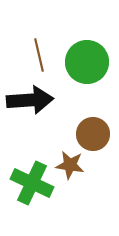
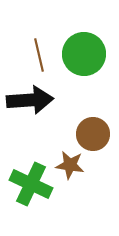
green circle: moved 3 px left, 8 px up
green cross: moved 1 px left, 1 px down
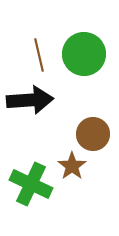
brown star: moved 2 px right, 1 px down; rotated 28 degrees clockwise
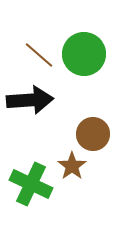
brown line: rotated 36 degrees counterclockwise
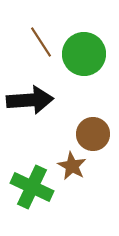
brown line: moved 2 px right, 13 px up; rotated 16 degrees clockwise
brown star: rotated 8 degrees counterclockwise
green cross: moved 1 px right, 3 px down
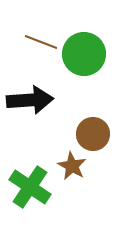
brown line: rotated 36 degrees counterclockwise
green cross: moved 2 px left; rotated 9 degrees clockwise
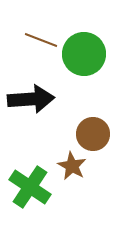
brown line: moved 2 px up
black arrow: moved 1 px right, 1 px up
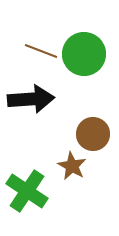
brown line: moved 11 px down
green cross: moved 3 px left, 4 px down
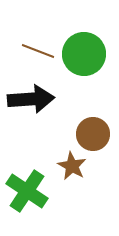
brown line: moved 3 px left
